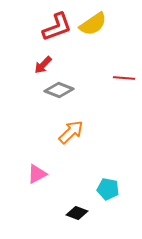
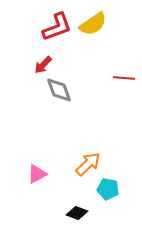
gray diamond: rotated 48 degrees clockwise
orange arrow: moved 17 px right, 32 px down
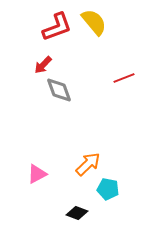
yellow semicircle: moved 1 px right, 2 px up; rotated 96 degrees counterclockwise
red line: rotated 25 degrees counterclockwise
